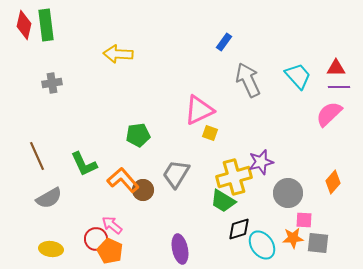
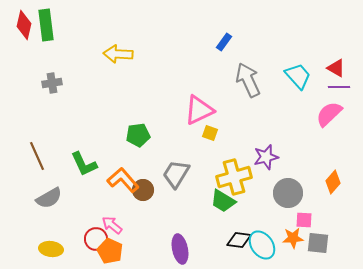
red triangle: rotated 30 degrees clockwise
purple star: moved 5 px right, 5 px up
black diamond: moved 11 px down; rotated 25 degrees clockwise
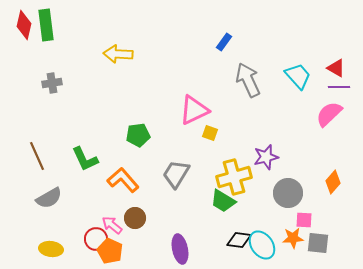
pink triangle: moved 5 px left
green L-shape: moved 1 px right, 5 px up
brown circle: moved 8 px left, 28 px down
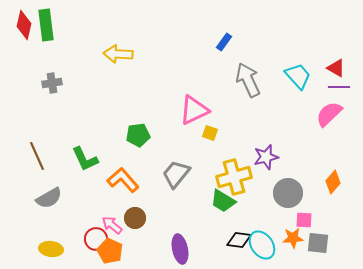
gray trapezoid: rotated 8 degrees clockwise
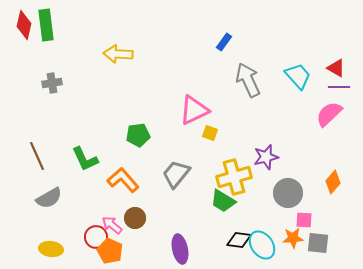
red circle: moved 2 px up
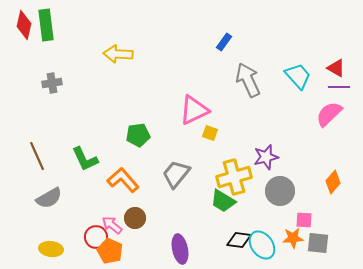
gray circle: moved 8 px left, 2 px up
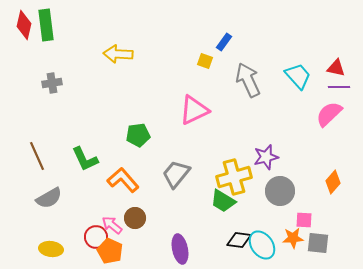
red triangle: rotated 18 degrees counterclockwise
yellow square: moved 5 px left, 72 px up
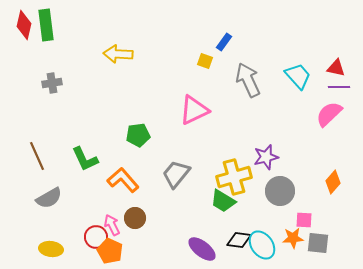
pink arrow: rotated 25 degrees clockwise
purple ellipse: moved 22 px right; rotated 40 degrees counterclockwise
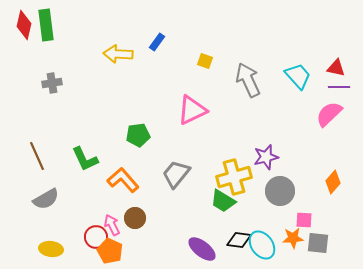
blue rectangle: moved 67 px left
pink triangle: moved 2 px left
gray semicircle: moved 3 px left, 1 px down
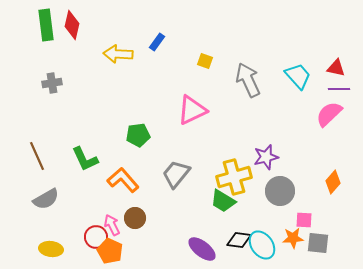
red diamond: moved 48 px right
purple line: moved 2 px down
